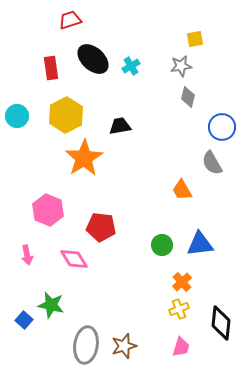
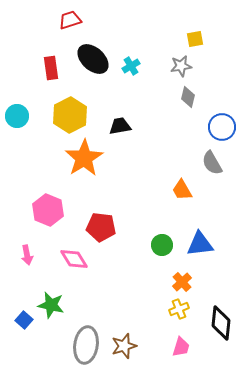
yellow hexagon: moved 4 px right
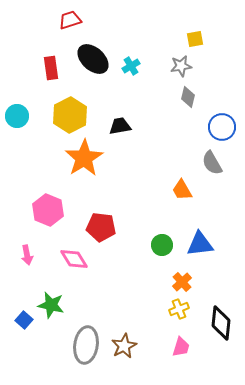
brown star: rotated 10 degrees counterclockwise
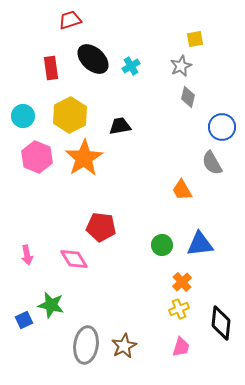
gray star: rotated 15 degrees counterclockwise
cyan circle: moved 6 px right
pink hexagon: moved 11 px left, 53 px up
blue square: rotated 24 degrees clockwise
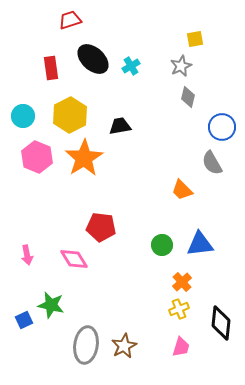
orange trapezoid: rotated 15 degrees counterclockwise
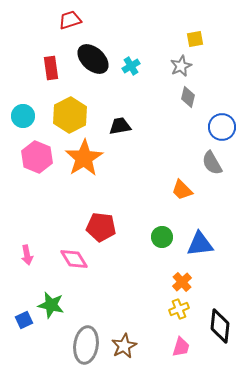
green circle: moved 8 px up
black diamond: moved 1 px left, 3 px down
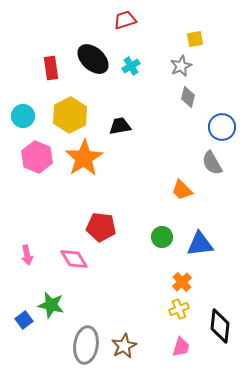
red trapezoid: moved 55 px right
blue square: rotated 12 degrees counterclockwise
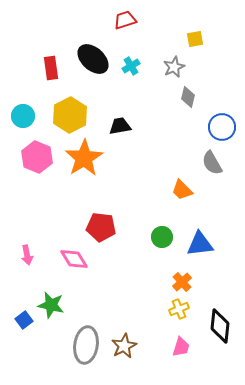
gray star: moved 7 px left, 1 px down
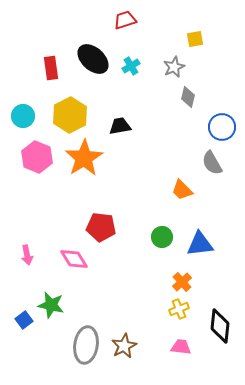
pink trapezoid: rotated 100 degrees counterclockwise
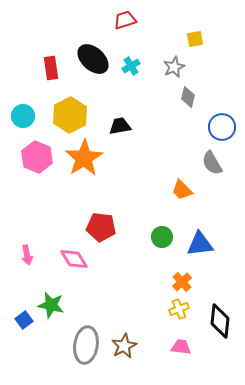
black diamond: moved 5 px up
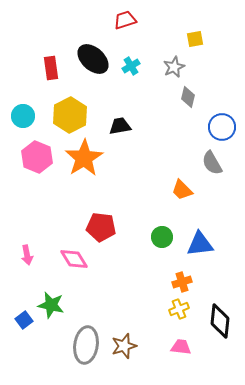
orange cross: rotated 24 degrees clockwise
brown star: rotated 10 degrees clockwise
